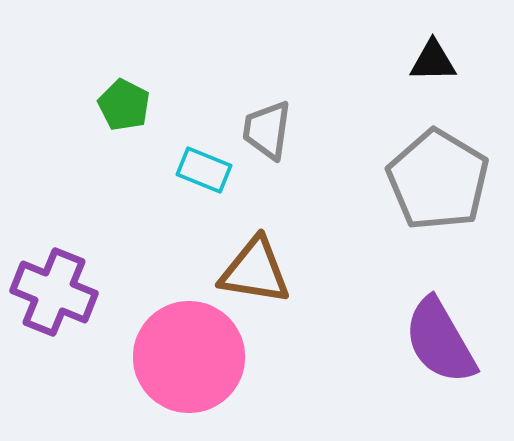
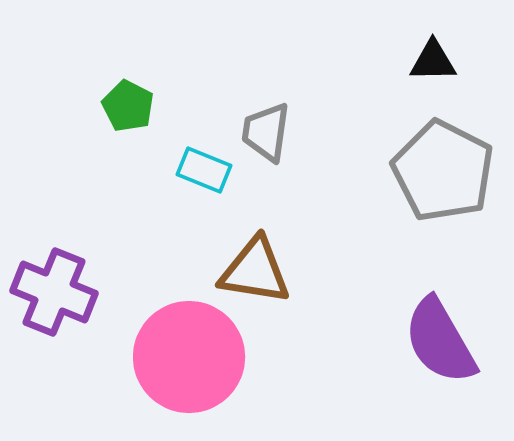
green pentagon: moved 4 px right, 1 px down
gray trapezoid: moved 1 px left, 2 px down
gray pentagon: moved 5 px right, 9 px up; rotated 4 degrees counterclockwise
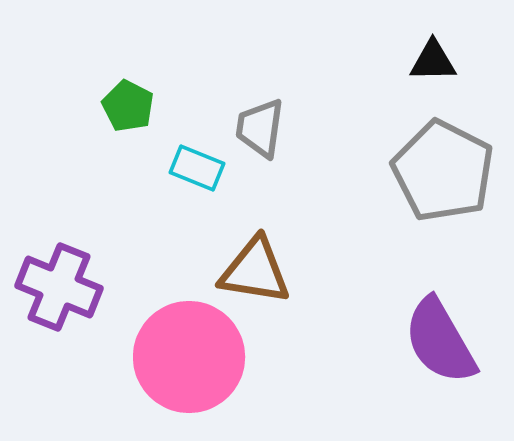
gray trapezoid: moved 6 px left, 4 px up
cyan rectangle: moved 7 px left, 2 px up
purple cross: moved 5 px right, 5 px up
